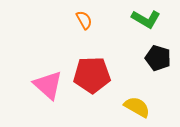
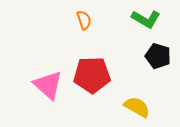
orange semicircle: rotated 12 degrees clockwise
black pentagon: moved 2 px up
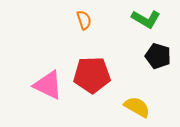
pink triangle: rotated 16 degrees counterclockwise
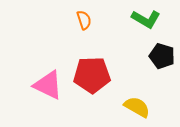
black pentagon: moved 4 px right
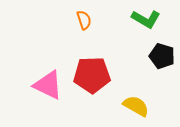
yellow semicircle: moved 1 px left, 1 px up
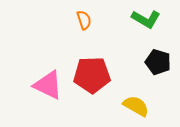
black pentagon: moved 4 px left, 6 px down
